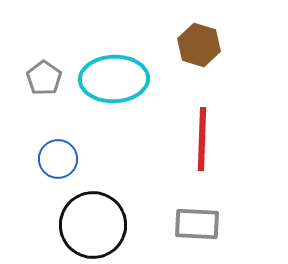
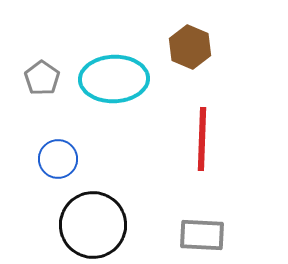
brown hexagon: moved 9 px left, 2 px down; rotated 6 degrees clockwise
gray pentagon: moved 2 px left
gray rectangle: moved 5 px right, 11 px down
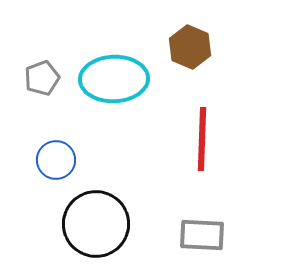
gray pentagon: rotated 16 degrees clockwise
blue circle: moved 2 px left, 1 px down
black circle: moved 3 px right, 1 px up
